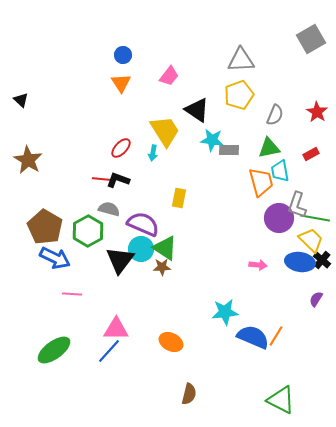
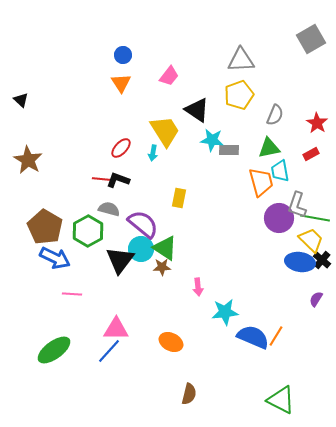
red star at (317, 112): moved 11 px down
purple semicircle at (143, 224): rotated 16 degrees clockwise
pink arrow at (258, 265): moved 60 px left, 22 px down; rotated 78 degrees clockwise
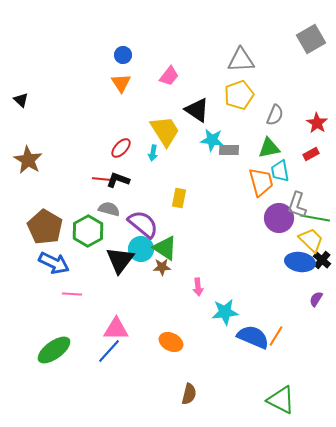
blue arrow at (55, 258): moved 1 px left, 5 px down
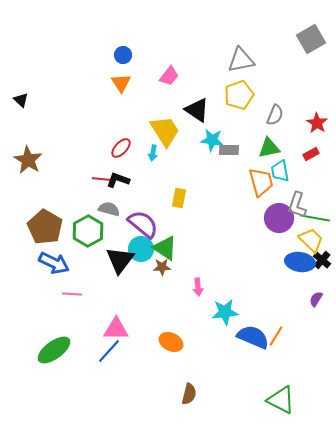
gray triangle at (241, 60): rotated 8 degrees counterclockwise
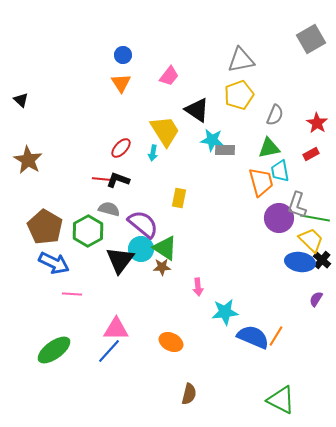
gray rectangle at (229, 150): moved 4 px left
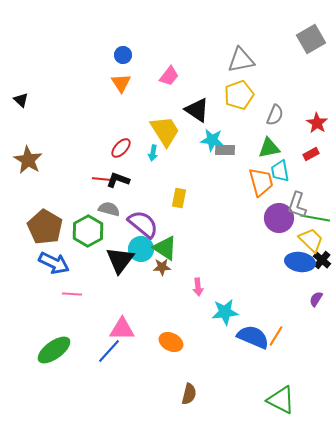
pink triangle at (116, 329): moved 6 px right
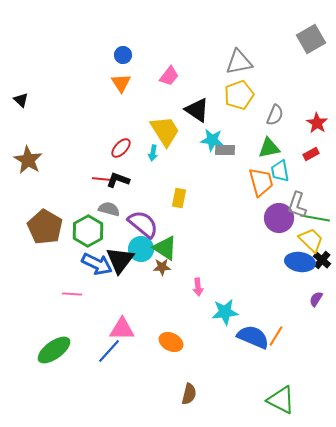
gray triangle at (241, 60): moved 2 px left, 2 px down
blue arrow at (54, 263): moved 43 px right, 1 px down
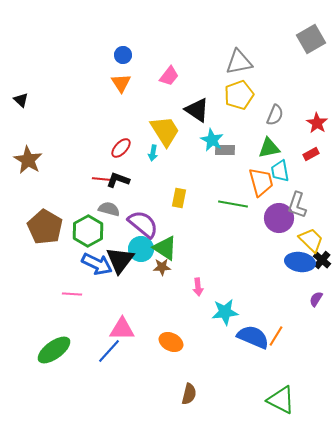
cyan star at (212, 140): rotated 20 degrees clockwise
green line at (315, 218): moved 82 px left, 14 px up
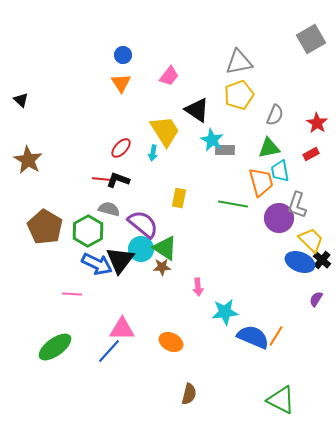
blue ellipse at (300, 262): rotated 12 degrees clockwise
green ellipse at (54, 350): moved 1 px right, 3 px up
